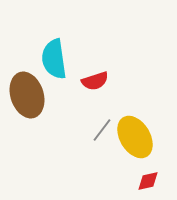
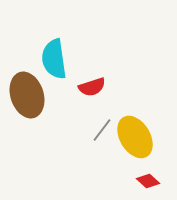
red semicircle: moved 3 px left, 6 px down
red diamond: rotated 55 degrees clockwise
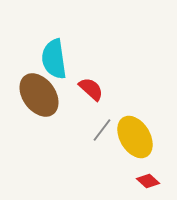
red semicircle: moved 1 px left, 2 px down; rotated 120 degrees counterclockwise
brown ellipse: moved 12 px right; rotated 18 degrees counterclockwise
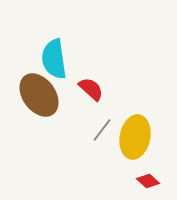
yellow ellipse: rotated 42 degrees clockwise
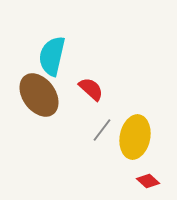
cyan semicircle: moved 2 px left, 3 px up; rotated 21 degrees clockwise
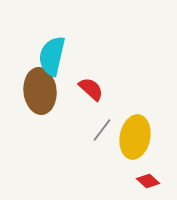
brown ellipse: moved 1 px right, 4 px up; rotated 30 degrees clockwise
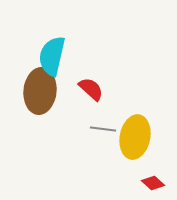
brown ellipse: rotated 12 degrees clockwise
gray line: moved 1 px right, 1 px up; rotated 60 degrees clockwise
red diamond: moved 5 px right, 2 px down
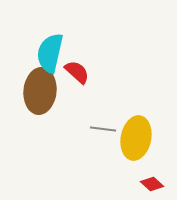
cyan semicircle: moved 2 px left, 3 px up
red semicircle: moved 14 px left, 17 px up
yellow ellipse: moved 1 px right, 1 px down
red diamond: moved 1 px left, 1 px down
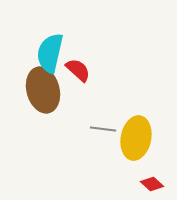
red semicircle: moved 1 px right, 2 px up
brown ellipse: moved 3 px right, 1 px up; rotated 21 degrees counterclockwise
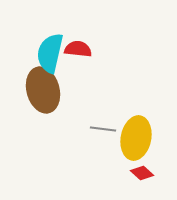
red semicircle: moved 21 px up; rotated 36 degrees counterclockwise
red diamond: moved 10 px left, 11 px up
